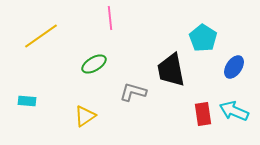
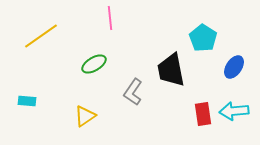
gray L-shape: rotated 72 degrees counterclockwise
cyan arrow: rotated 28 degrees counterclockwise
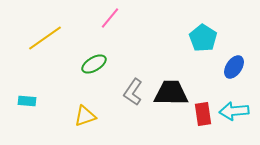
pink line: rotated 45 degrees clockwise
yellow line: moved 4 px right, 2 px down
black trapezoid: moved 23 px down; rotated 102 degrees clockwise
yellow triangle: rotated 15 degrees clockwise
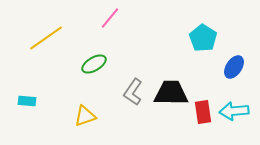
yellow line: moved 1 px right
red rectangle: moved 2 px up
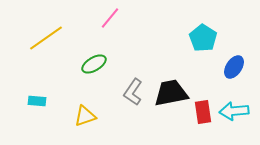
black trapezoid: rotated 12 degrees counterclockwise
cyan rectangle: moved 10 px right
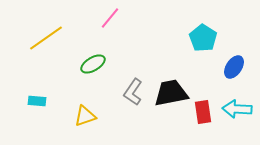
green ellipse: moved 1 px left
cyan arrow: moved 3 px right, 2 px up; rotated 8 degrees clockwise
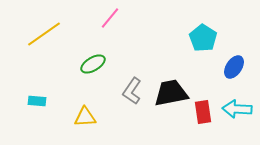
yellow line: moved 2 px left, 4 px up
gray L-shape: moved 1 px left, 1 px up
yellow triangle: moved 1 px down; rotated 15 degrees clockwise
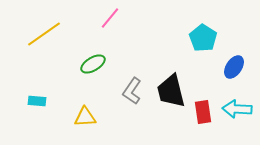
black trapezoid: moved 2 px up; rotated 93 degrees counterclockwise
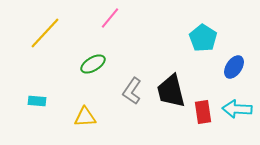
yellow line: moved 1 px right, 1 px up; rotated 12 degrees counterclockwise
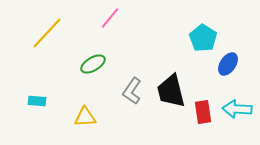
yellow line: moved 2 px right
blue ellipse: moved 6 px left, 3 px up
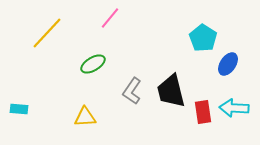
cyan rectangle: moved 18 px left, 8 px down
cyan arrow: moved 3 px left, 1 px up
